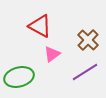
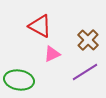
pink triangle: rotated 12 degrees clockwise
green ellipse: moved 3 px down; rotated 24 degrees clockwise
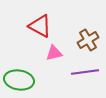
brown cross: rotated 15 degrees clockwise
pink triangle: moved 2 px right, 1 px up; rotated 12 degrees clockwise
purple line: rotated 24 degrees clockwise
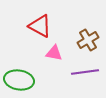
pink triangle: rotated 24 degrees clockwise
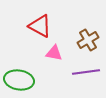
purple line: moved 1 px right
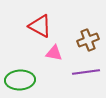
brown cross: rotated 10 degrees clockwise
green ellipse: moved 1 px right; rotated 12 degrees counterclockwise
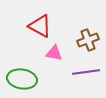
green ellipse: moved 2 px right, 1 px up; rotated 12 degrees clockwise
